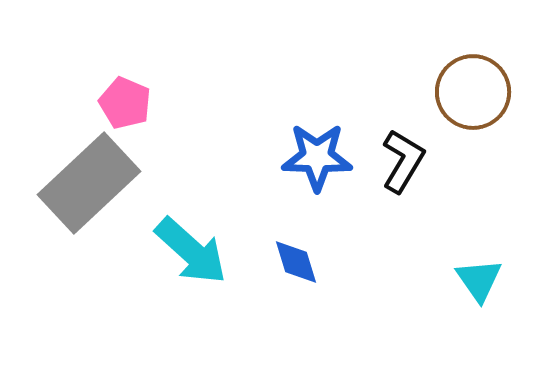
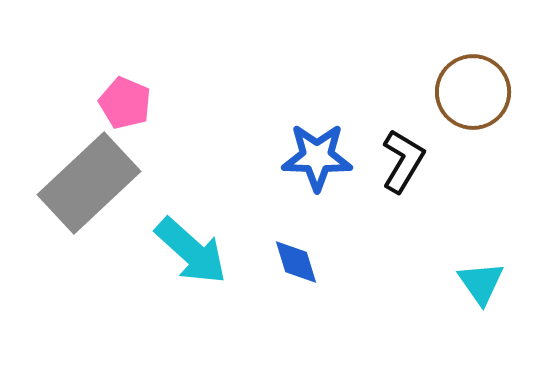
cyan triangle: moved 2 px right, 3 px down
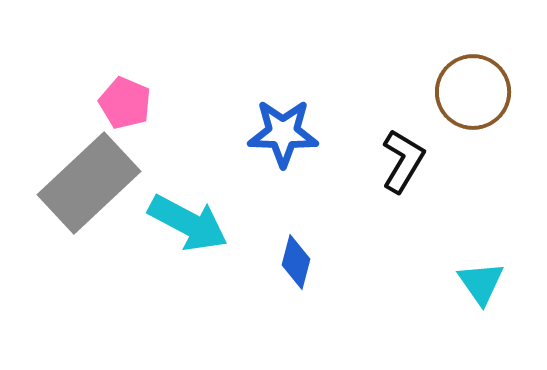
blue star: moved 34 px left, 24 px up
cyan arrow: moved 3 px left, 28 px up; rotated 14 degrees counterclockwise
blue diamond: rotated 32 degrees clockwise
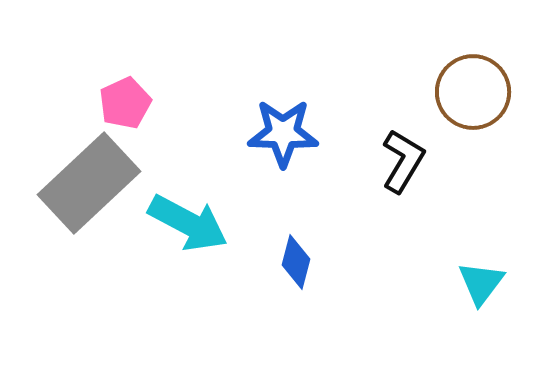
pink pentagon: rotated 24 degrees clockwise
cyan triangle: rotated 12 degrees clockwise
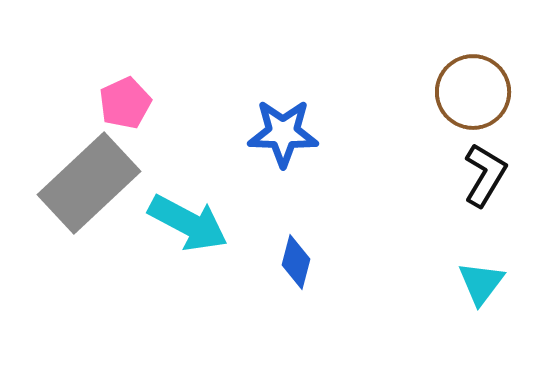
black L-shape: moved 82 px right, 14 px down
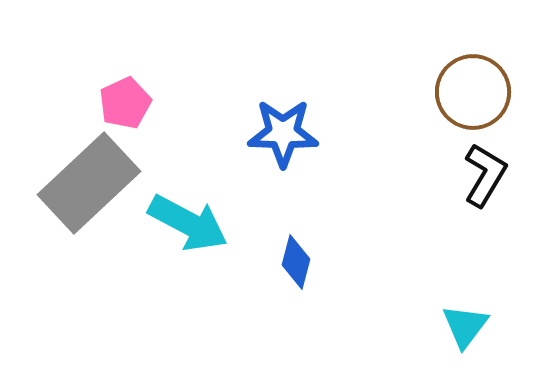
cyan triangle: moved 16 px left, 43 px down
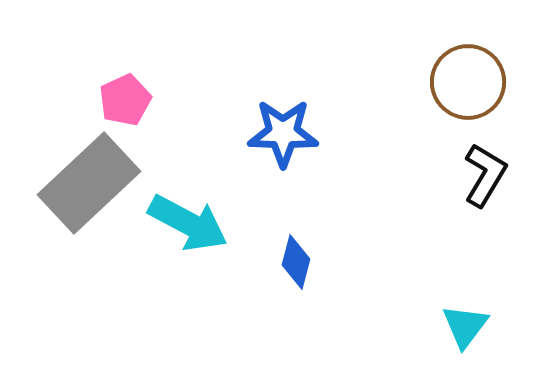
brown circle: moved 5 px left, 10 px up
pink pentagon: moved 3 px up
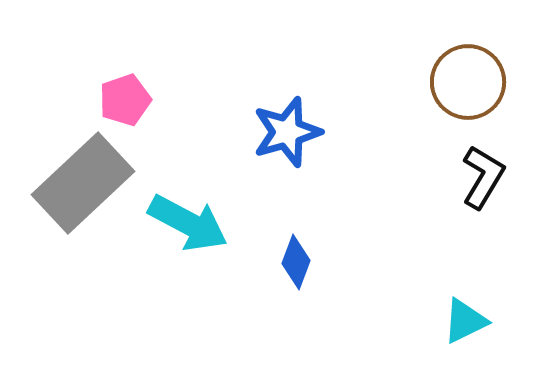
pink pentagon: rotated 6 degrees clockwise
blue star: moved 4 px right, 1 px up; rotated 18 degrees counterclockwise
black L-shape: moved 2 px left, 2 px down
gray rectangle: moved 6 px left
blue diamond: rotated 6 degrees clockwise
cyan triangle: moved 5 px up; rotated 27 degrees clockwise
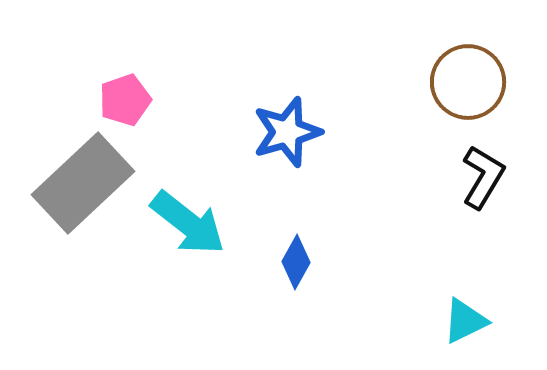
cyan arrow: rotated 10 degrees clockwise
blue diamond: rotated 8 degrees clockwise
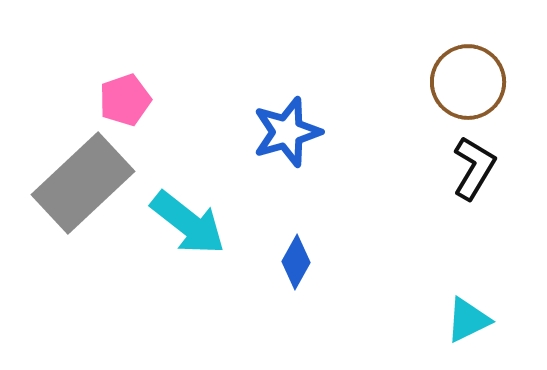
black L-shape: moved 9 px left, 9 px up
cyan triangle: moved 3 px right, 1 px up
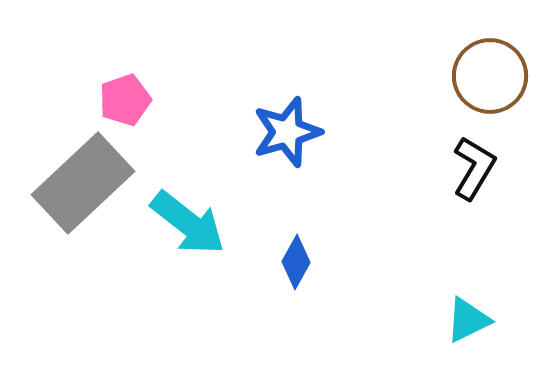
brown circle: moved 22 px right, 6 px up
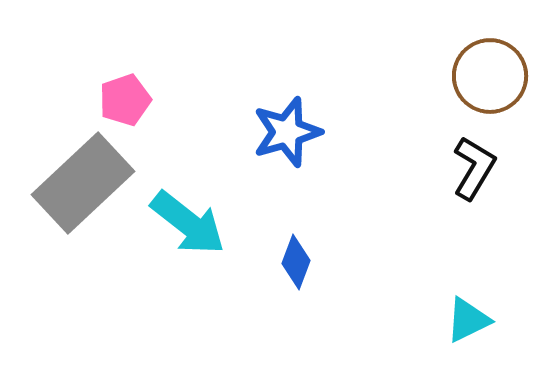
blue diamond: rotated 8 degrees counterclockwise
